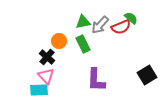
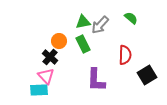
red semicircle: moved 4 px right, 28 px down; rotated 66 degrees counterclockwise
black cross: moved 3 px right
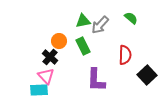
green triangle: moved 1 px up
green rectangle: moved 2 px down
black square: rotated 12 degrees counterclockwise
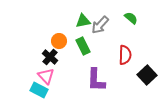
cyan rectangle: rotated 30 degrees clockwise
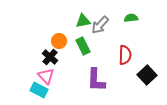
green semicircle: rotated 48 degrees counterclockwise
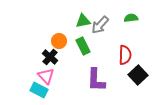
black square: moved 9 px left
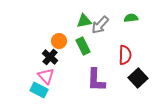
green triangle: moved 1 px right
black square: moved 3 px down
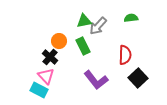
gray arrow: moved 2 px left, 1 px down
purple L-shape: rotated 40 degrees counterclockwise
